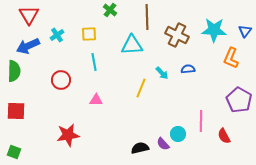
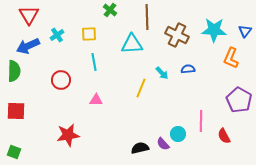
cyan triangle: moved 1 px up
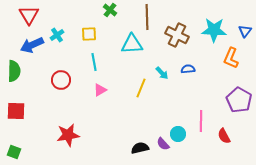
blue arrow: moved 4 px right, 1 px up
pink triangle: moved 4 px right, 10 px up; rotated 32 degrees counterclockwise
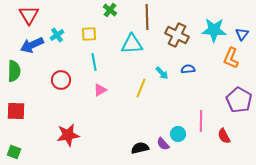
blue triangle: moved 3 px left, 3 px down
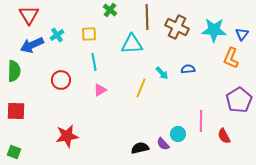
brown cross: moved 8 px up
purple pentagon: rotated 10 degrees clockwise
red star: moved 1 px left, 1 px down
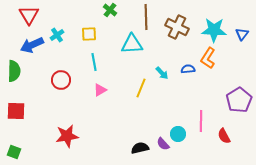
brown line: moved 1 px left
orange L-shape: moved 23 px left; rotated 10 degrees clockwise
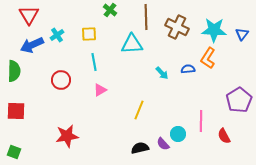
yellow line: moved 2 px left, 22 px down
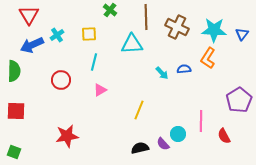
cyan line: rotated 24 degrees clockwise
blue semicircle: moved 4 px left
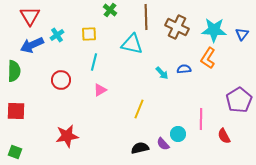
red triangle: moved 1 px right, 1 px down
cyan triangle: rotated 15 degrees clockwise
yellow line: moved 1 px up
pink line: moved 2 px up
green square: moved 1 px right
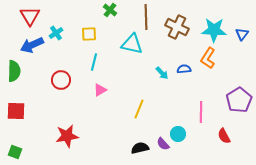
cyan cross: moved 1 px left, 2 px up
pink line: moved 7 px up
